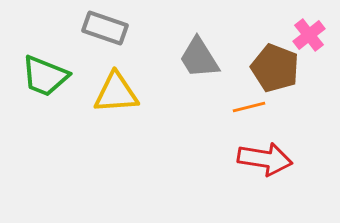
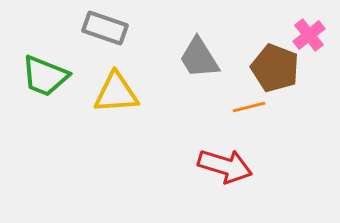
red arrow: moved 40 px left, 7 px down; rotated 8 degrees clockwise
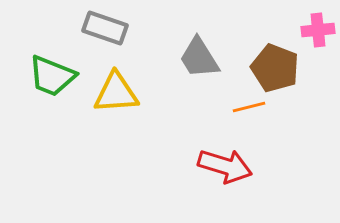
pink cross: moved 9 px right, 5 px up; rotated 32 degrees clockwise
green trapezoid: moved 7 px right
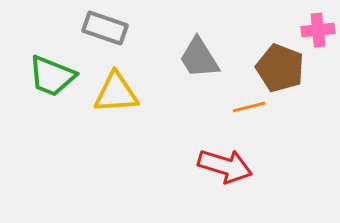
brown pentagon: moved 5 px right
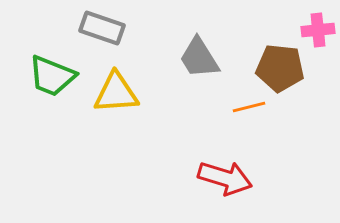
gray rectangle: moved 3 px left
brown pentagon: rotated 15 degrees counterclockwise
red arrow: moved 12 px down
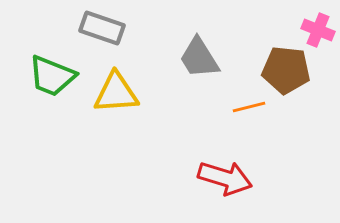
pink cross: rotated 28 degrees clockwise
brown pentagon: moved 6 px right, 2 px down
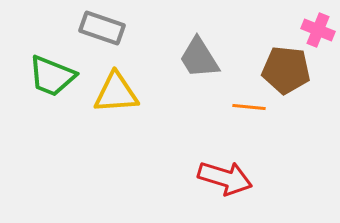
orange line: rotated 20 degrees clockwise
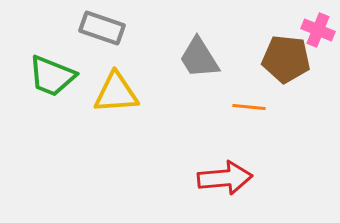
brown pentagon: moved 11 px up
red arrow: rotated 22 degrees counterclockwise
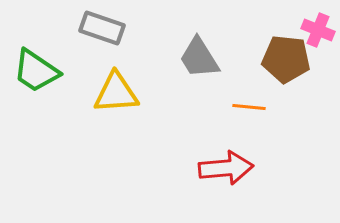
green trapezoid: moved 16 px left, 5 px up; rotated 12 degrees clockwise
red arrow: moved 1 px right, 10 px up
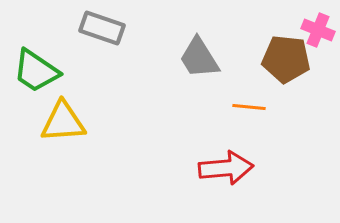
yellow triangle: moved 53 px left, 29 px down
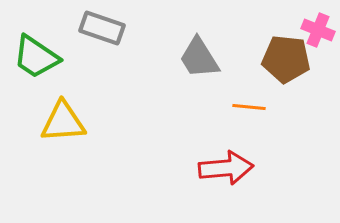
green trapezoid: moved 14 px up
